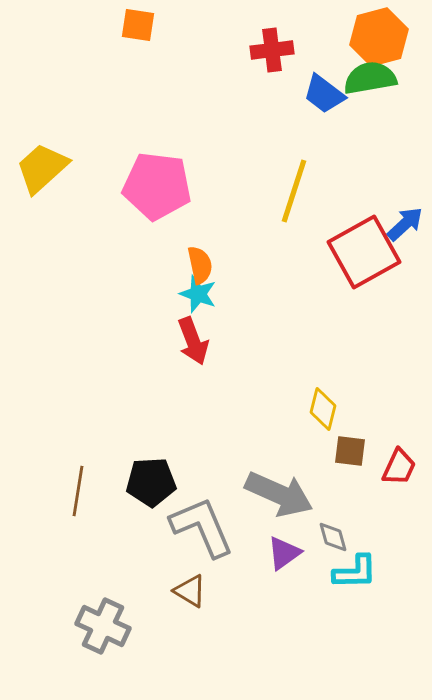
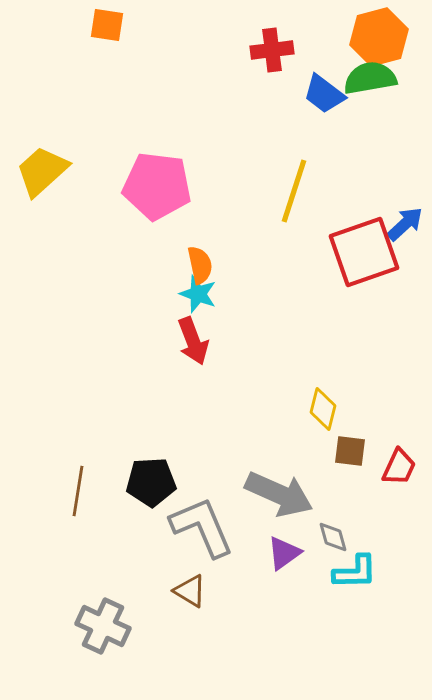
orange square: moved 31 px left
yellow trapezoid: moved 3 px down
red square: rotated 10 degrees clockwise
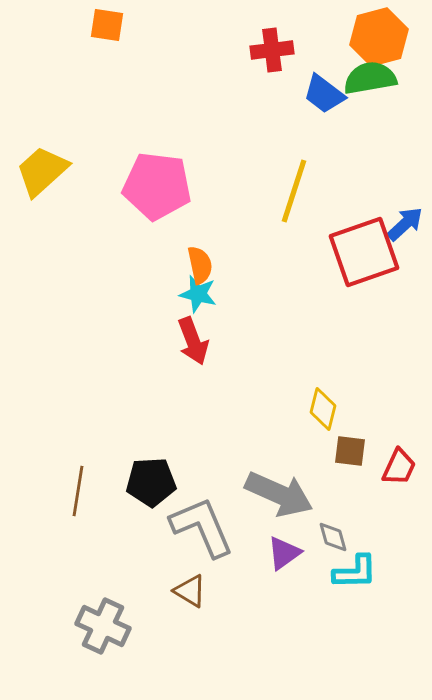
cyan star: rotated 6 degrees counterclockwise
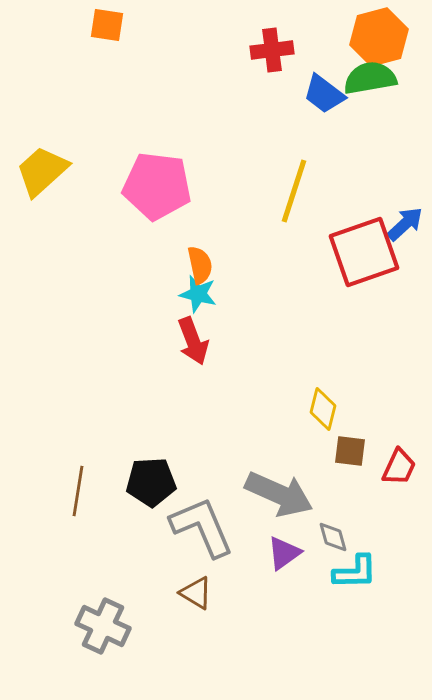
brown triangle: moved 6 px right, 2 px down
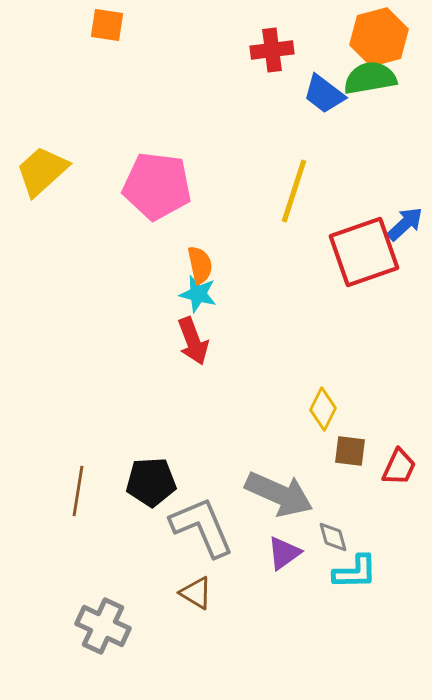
yellow diamond: rotated 12 degrees clockwise
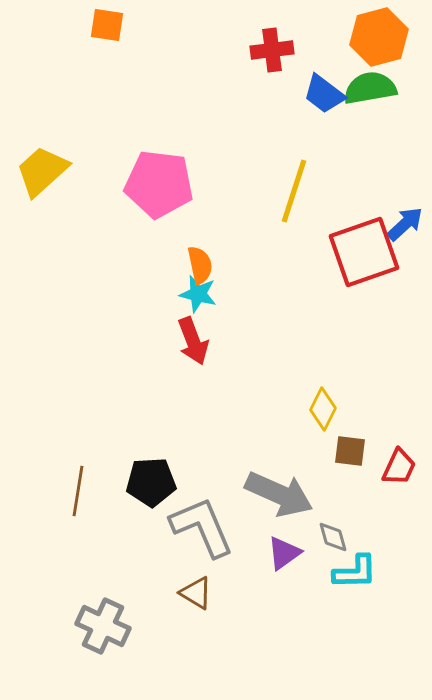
green semicircle: moved 10 px down
pink pentagon: moved 2 px right, 2 px up
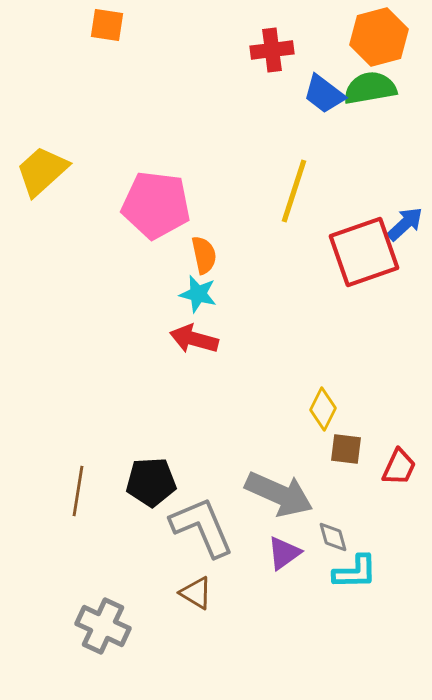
pink pentagon: moved 3 px left, 21 px down
orange semicircle: moved 4 px right, 10 px up
red arrow: moved 1 px right, 2 px up; rotated 126 degrees clockwise
brown square: moved 4 px left, 2 px up
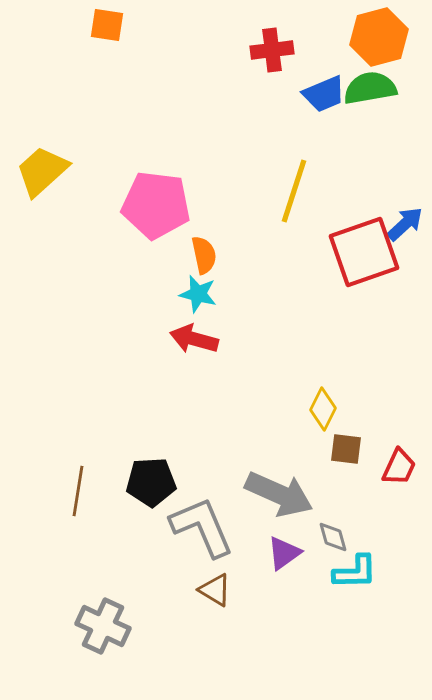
blue trapezoid: rotated 60 degrees counterclockwise
brown triangle: moved 19 px right, 3 px up
